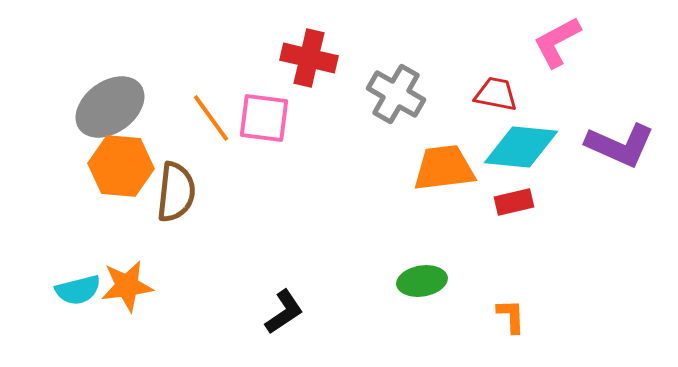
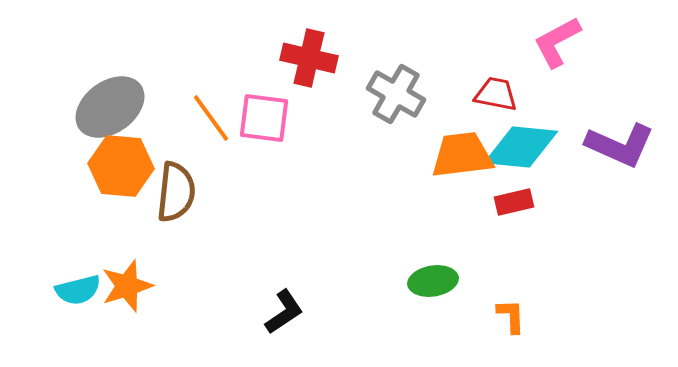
orange trapezoid: moved 18 px right, 13 px up
green ellipse: moved 11 px right
orange star: rotated 10 degrees counterclockwise
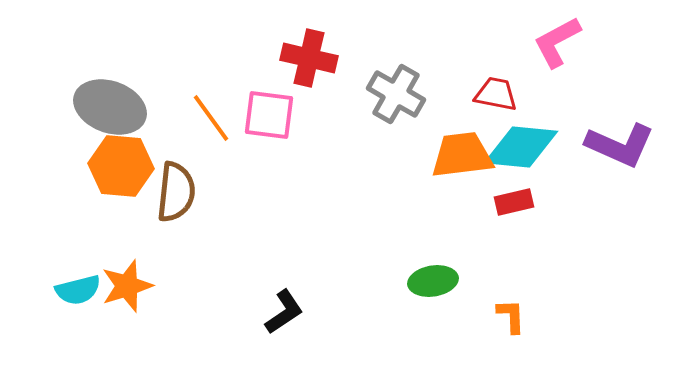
gray ellipse: rotated 56 degrees clockwise
pink square: moved 5 px right, 3 px up
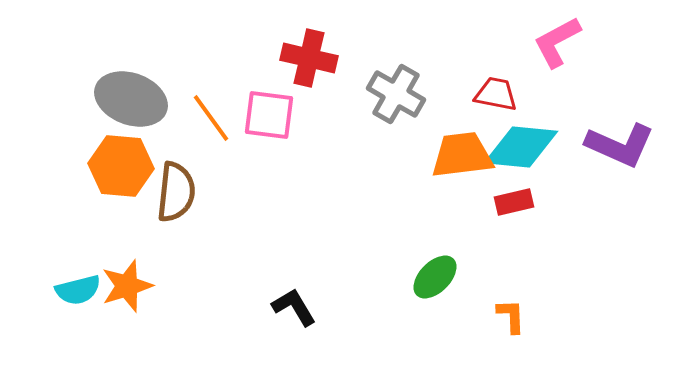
gray ellipse: moved 21 px right, 8 px up
green ellipse: moved 2 px right, 4 px up; rotated 36 degrees counterclockwise
black L-shape: moved 10 px right, 5 px up; rotated 87 degrees counterclockwise
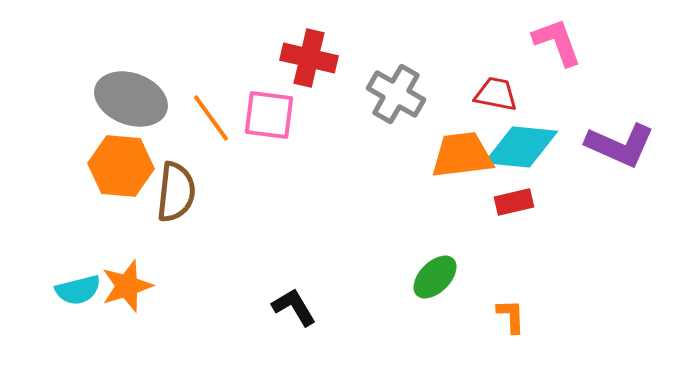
pink L-shape: rotated 98 degrees clockwise
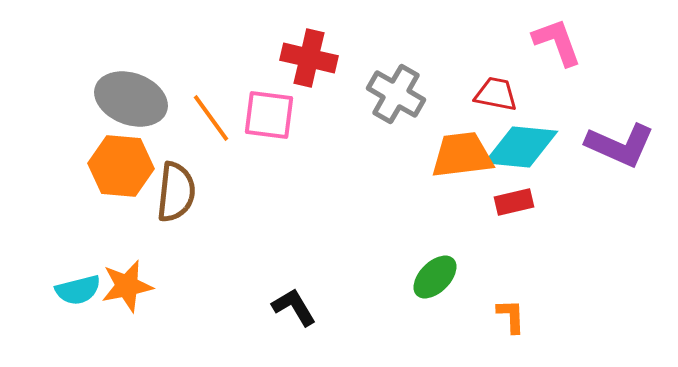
orange star: rotated 6 degrees clockwise
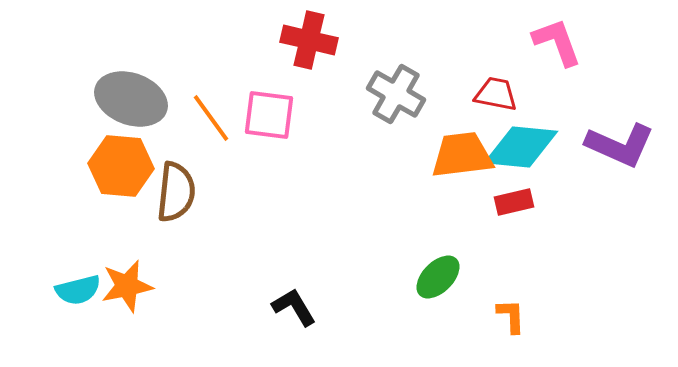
red cross: moved 18 px up
green ellipse: moved 3 px right
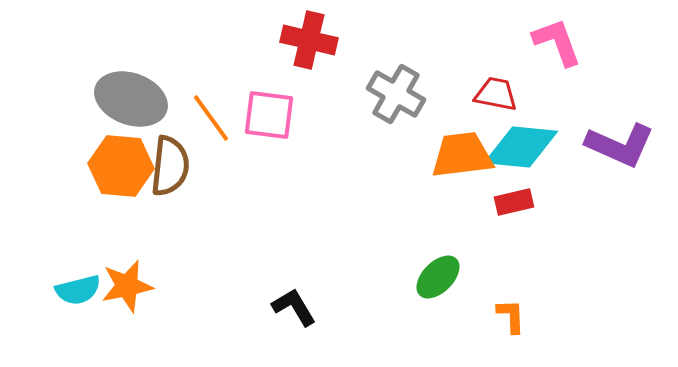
brown semicircle: moved 6 px left, 26 px up
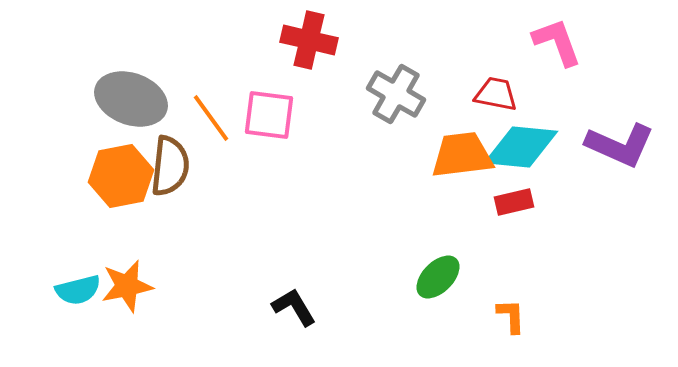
orange hexagon: moved 10 px down; rotated 16 degrees counterclockwise
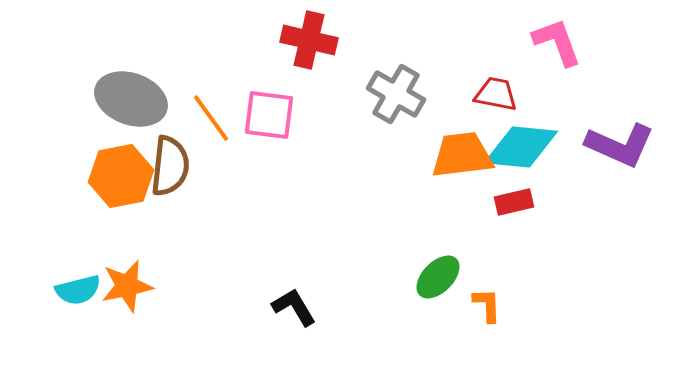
orange L-shape: moved 24 px left, 11 px up
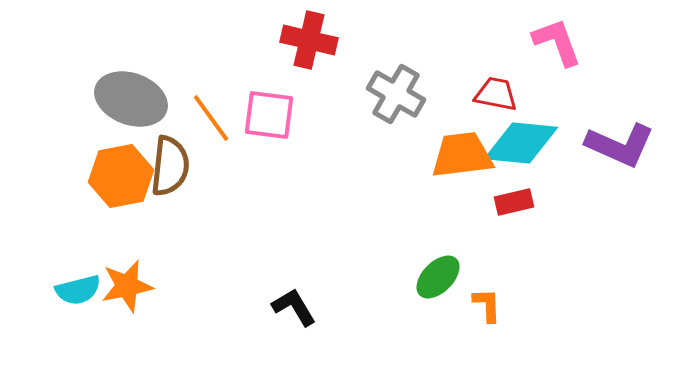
cyan diamond: moved 4 px up
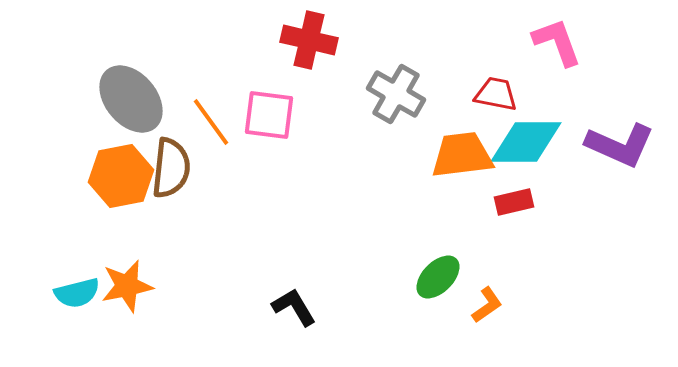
gray ellipse: rotated 30 degrees clockwise
orange line: moved 4 px down
cyan diamond: moved 5 px right, 1 px up; rotated 6 degrees counterclockwise
brown semicircle: moved 1 px right, 2 px down
cyan semicircle: moved 1 px left, 3 px down
orange L-shape: rotated 57 degrees clockwise
